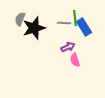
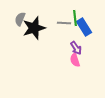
purple arrow: moved 8 px right, 1 px down; rotated 80 degrees clockwise
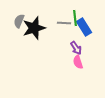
gray semicircle: moved 1 px left, 2 px down
pink semicircle: moved 3 px right, 2 px down
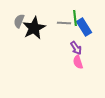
black star: rotated 10 degrees counterclockwise
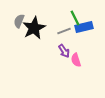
green line: rotated 21 degrees counterclockwise
gray line: moved 8 px down; rotated 24 degrees counterclockwise
blue rectangle: rotated 72 degrees counterclockwise
purple arrow: moved 12 px left, 3 px down
pink semicircle: moved 2 px left, 2 px up
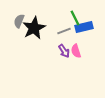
pink semicircle: moved 9 px up
